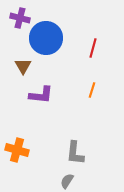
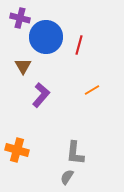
blue circle: moved 1 px up
red line: moved 14 px left, 3 px up
orange line: rotated 42 degrees clockwise
purple L-shape: rotated 55 degrees counterclockwise
gray semicircle: moved 4 px up
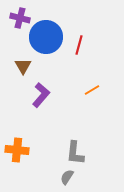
orange cross: rotated 10 degrees counterclockwise
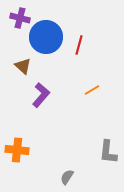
brown triangle: rotated 18 degrees counterclockwise
gray L-shape: moved 33 px right, 1 px up
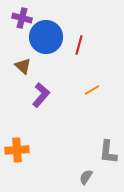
purple cross: moved 2 px right
orange cross: rotated 10 degrees counterclockwise
gray semicircle: moved 19 px right
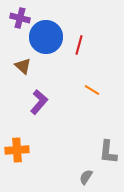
purple cross: moved 2 px left
orange line: rotated 63 degrees clockwise
purple L-shape: moved 2 px left, 7 px down
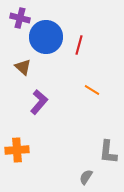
brown triangle: moved 1 px down
